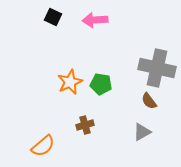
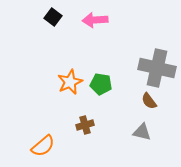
black square: rotated 12 degrees clockwise
gray triangle: rotated 42 degrees clockwise
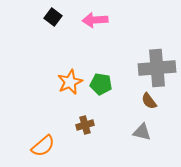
gray cross: rotated 18 degrees counterclockwise
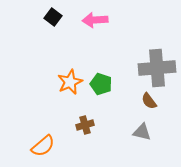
green pentagon: rotated 10 degrees clockwise
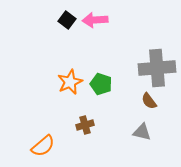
black square: moved 14 px right, 3 px down
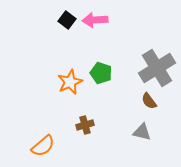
gray cross: rotated 27 degrees counterclockwise
green pentagon: moved 11 px up
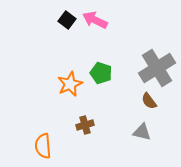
pink arrow: rotated 30 degrees clockwise
orange star: moved 2 px down
orange semicircle: rotated 125 degrees clockwise
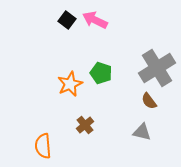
brown cross: rotated 24 degrees counterclockwise
